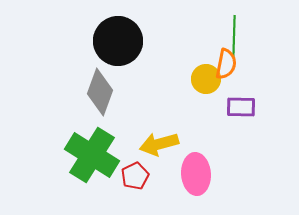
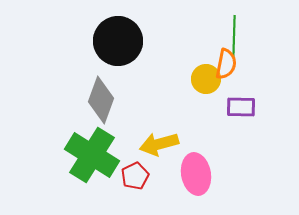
gray diamond: moved 1 px right, 8 px down
pink ellipse: rotated 6 degrees counterclockwise
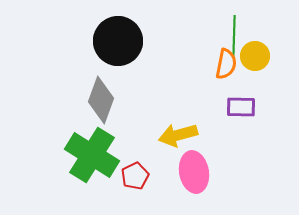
yellow circle: moved 49 px right, 23 px up
yellow arrow: moved 19 px right, 9 px up
pink ellipse: moved 2 px left, 2 px up
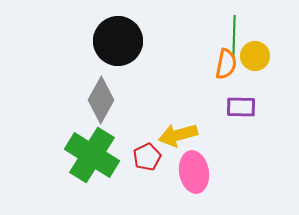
gray diamond: rotated 9 degrees clockwise
red pentagon: moved 12 px right, 19 px up
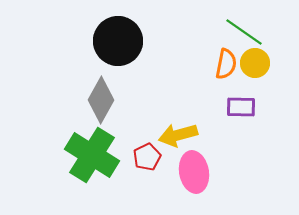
green line: moved 10 px right, 4 px up; rotated 57 degrees counterclockwise
yellow circle: moved 7 px down
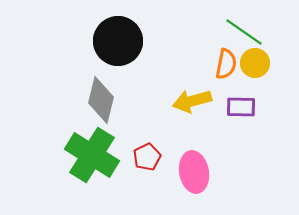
gray diamond: rotated 15 degrees counterclockwise
yellow arrow: moved 14 px right, 34 px up
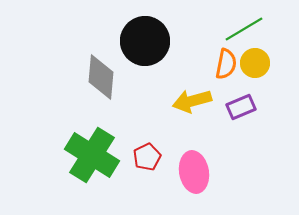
green line: moved 3 px up; rotated 66 degrees counterclockwise
black circle: moved 27 px right
gray diamond: moved 23 px up; rotated 9 degrees counterclockwise
purple rectangle: rotated 24 degrees counterclockwise
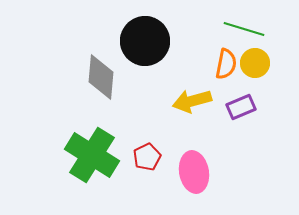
green line: rotated 48 degrees clockwise
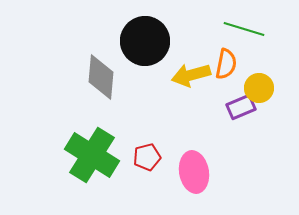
yellow circle: moved 4 px right, 25 px down
yellow arrow: moved 1 px left, 26 px up
red pentagon: rotated 12 degrees clockwise
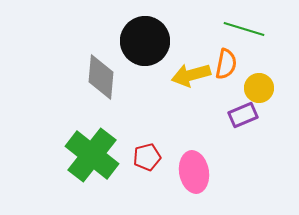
purple rectangle: moved 2 px right, 8 px down
green cross: rotated 6 degrees clockwise
